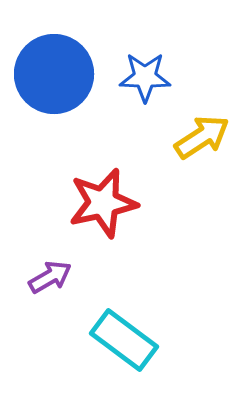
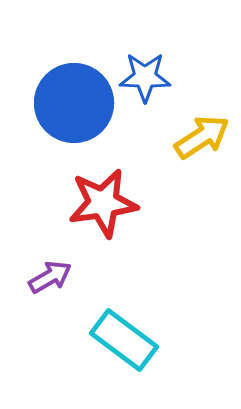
blue circle: moved 20 px right, 29 px down
red star: rotated 4 degrees clockwise
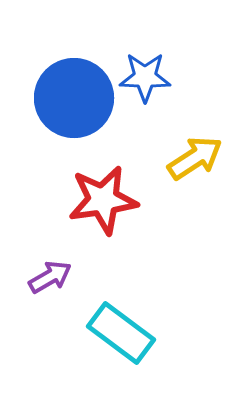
blue circle: moved 5 px up
yellow arrow: moved 7 px left, 21 px down
red star: moved 3 px up
cyan rectangle: moved 3 px left, 7 px up
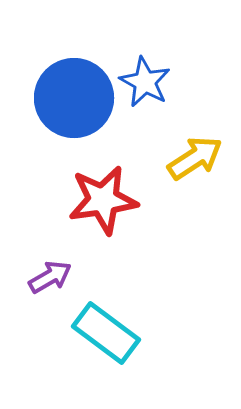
blue star: moved 5 px down; rotated 27 degrees clockwise
cyan rectangle: moved 15 px left
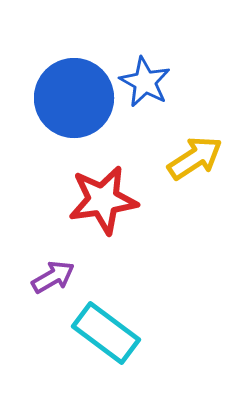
purple arrow: moved 3 px right
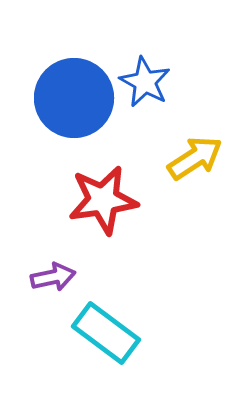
purple arrow: rotated 18 degrees clockwise
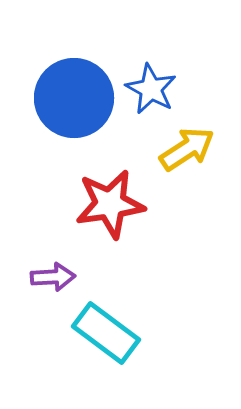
blue star: moved 6 px right, 7 px down
yellow arrow: moved 8 px left, 9 px up
red star: moved 7 px right, 4 px down
purple arrow: rotated 9 degrees clockwise
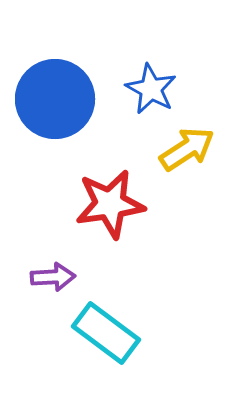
blue circle: moved 19 px left, 1 px down
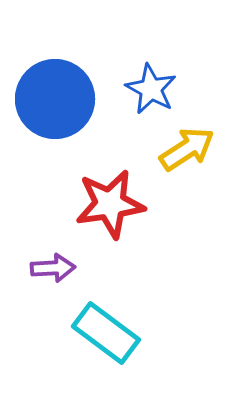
purple arrow: moved 9 px up
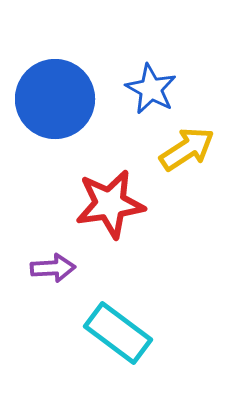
cyan rectangle: moved 12 px right
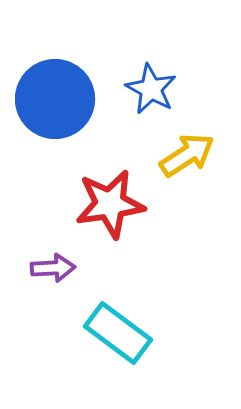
yellow arrow: moved 6 px down
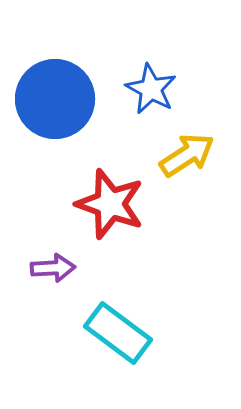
red star: rotated 28 degrees clockwise
